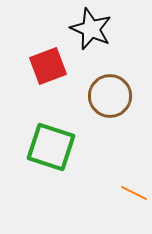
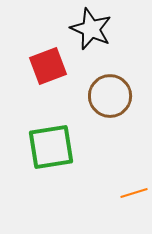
green square: rotated 27 degrees counterclockwise
orange line: rotated 44 degrees counterclockwise
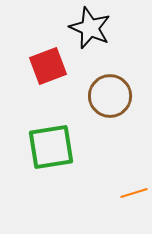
black star: moved 1 px left, 1 px up
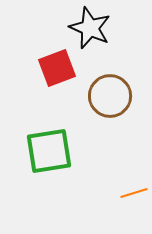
red square: moved 9 px right, 2 px down
green square: moved 2 px left, 4 px down
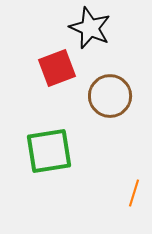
orange line: rotated 56 degrees counterclockwise
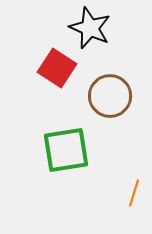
red square: rotated 36 degrees counterclockwise
green square: moved 17 px right, 1 px up
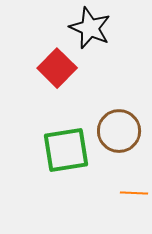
red square: rotated 12 degrees clockwise
brown circle: moved 9 px right, 35 px down
orange line: rotated 76 degrees clockwise
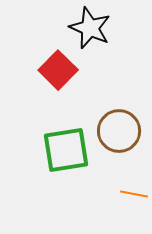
red square: moved 1 px right, 2 px down
orange line: moved 1 px down; rotated 8 degrees clockwise
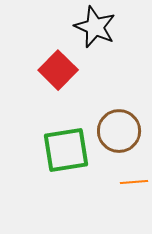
black star: moved 5 px right, 1 px up
orange line: moved 12 px up; rotated 16 degrees counterclockwise
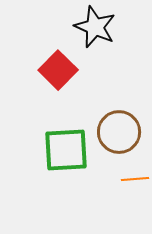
brown circle: moved 1 px down
green square: rotated 6 degrees clockwise
orange line: moved 1 px right, 3 px up
